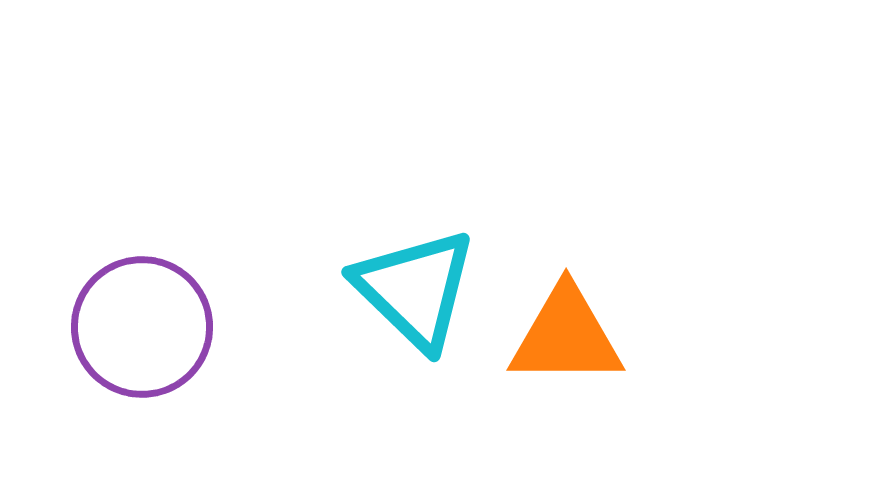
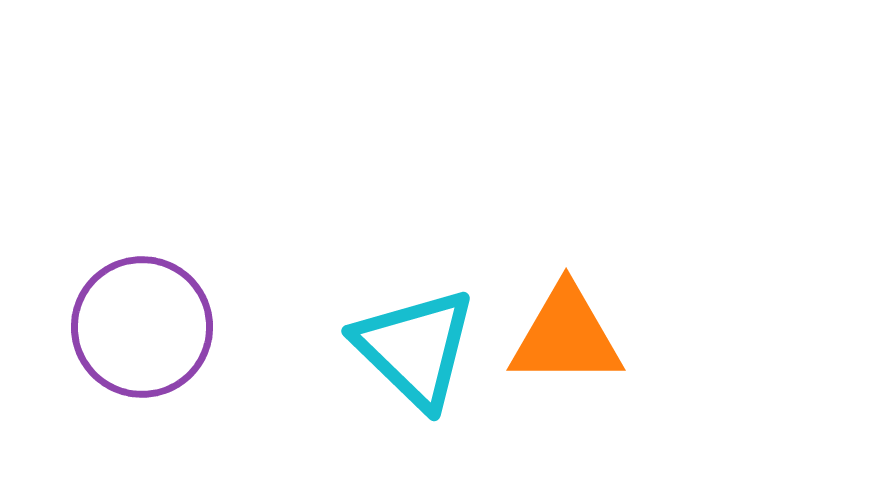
cyan triangle: moved 59 px down
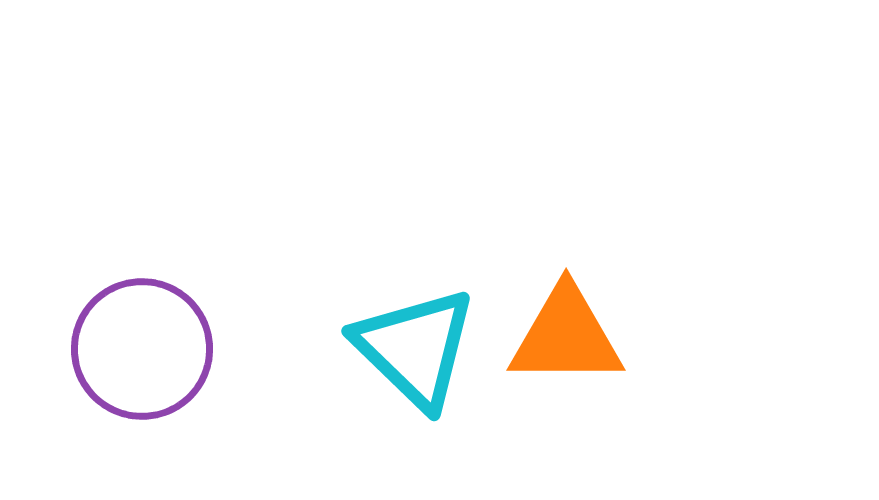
purple circle: moved 22 px down
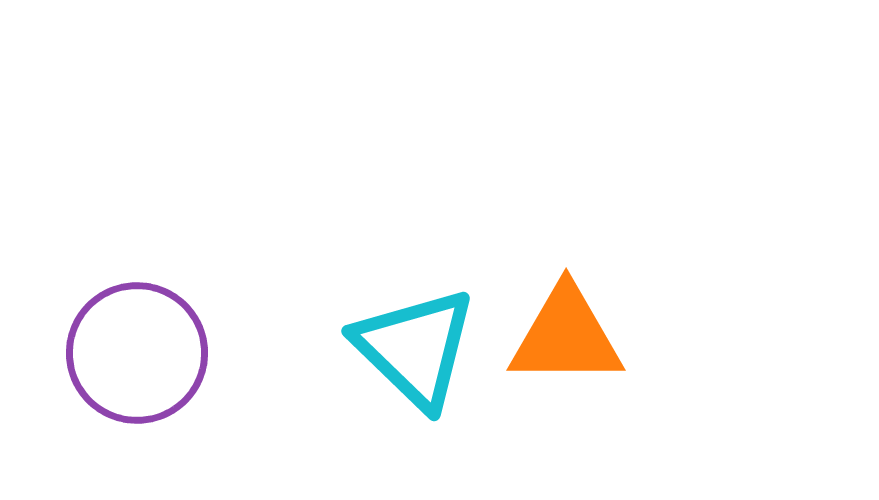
purple circle: moved 5 px left, 4 px down
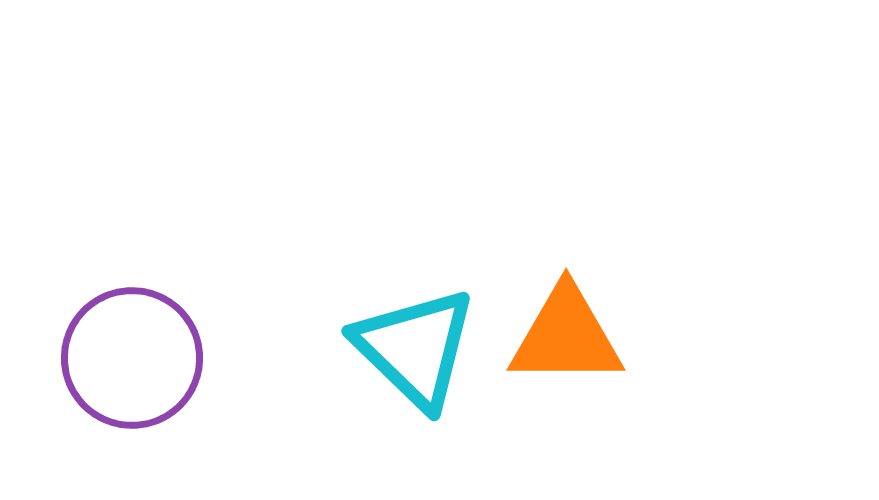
purple circle: moved 5 px left, 5 px down
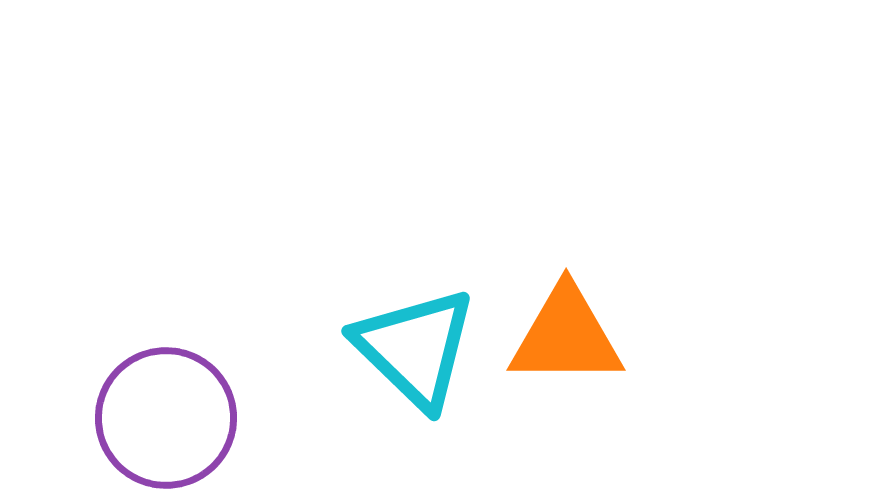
purple circle: moved 34 px right, 60 px down
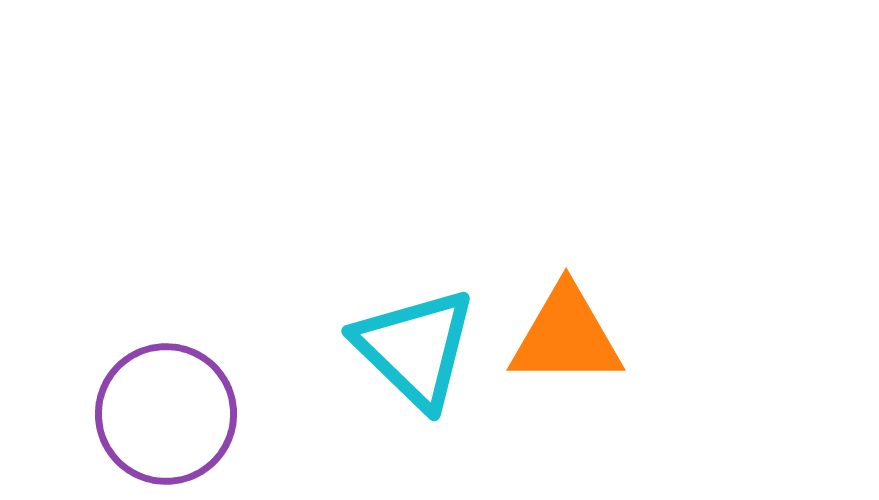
purple circle: moved 4 px up
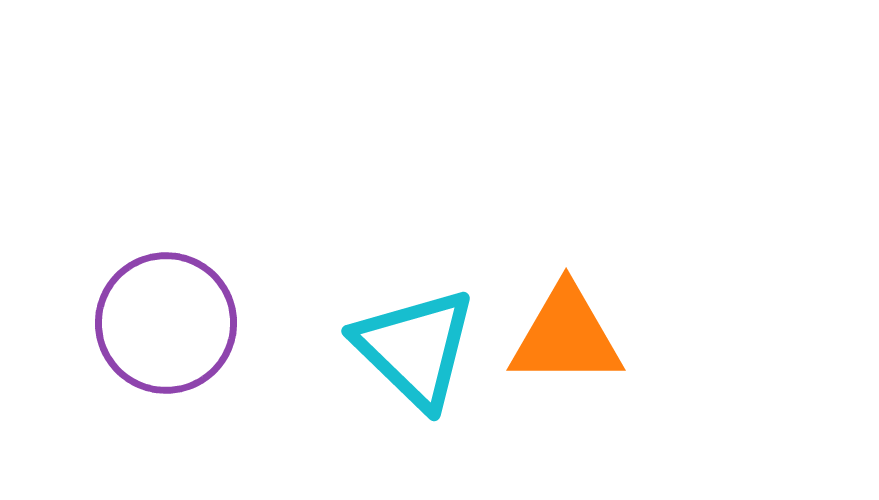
purple circle: moved 91 px up
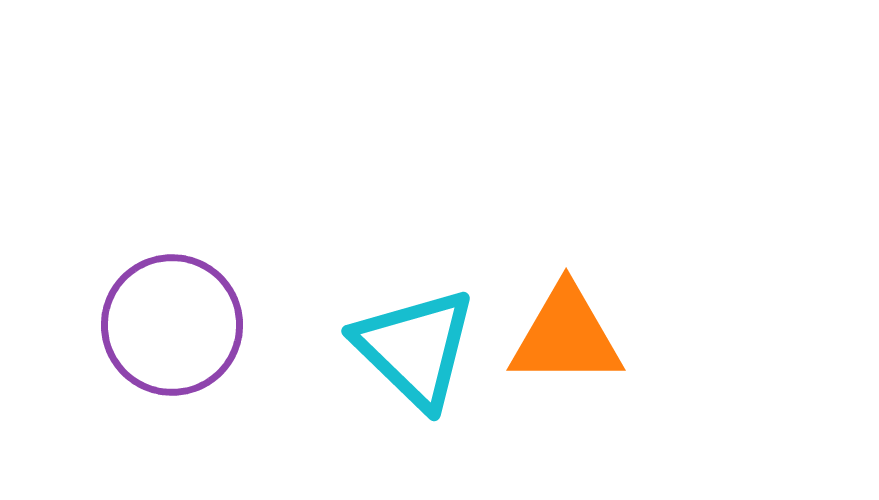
purple circle: moved 6 px right, 2 px down
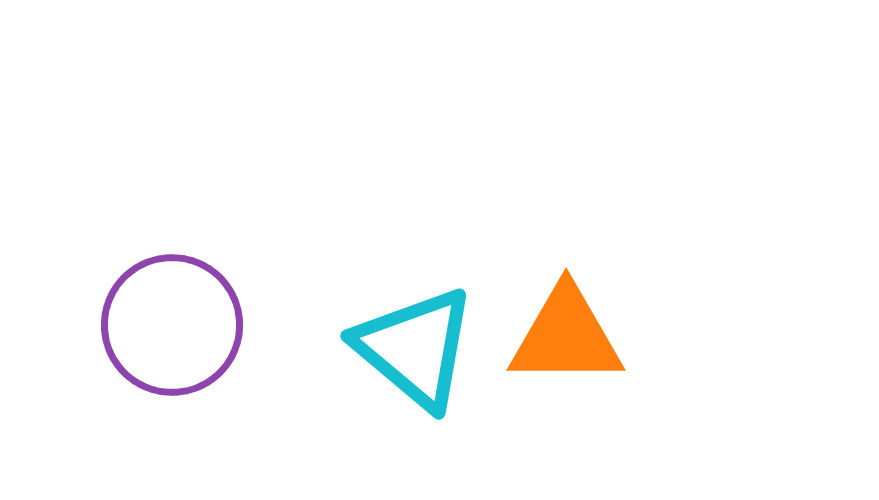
cyan triangle: rotated 4 degrees counterclockwise
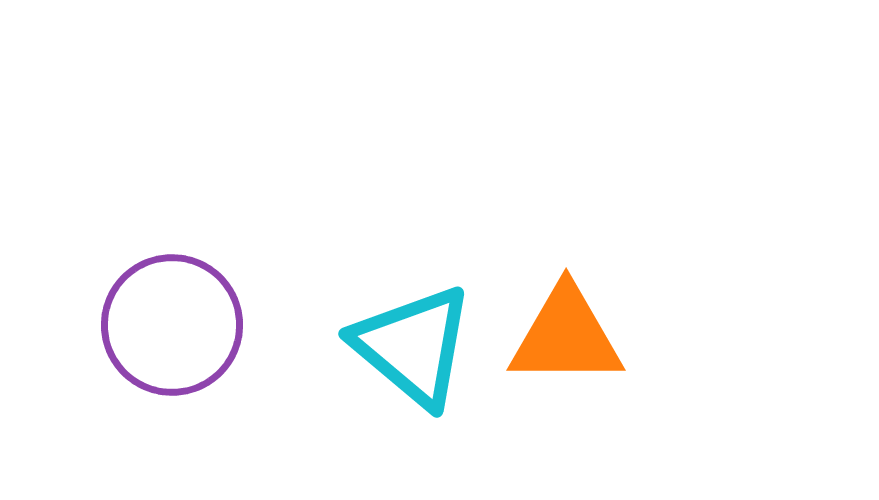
cyan triangle: moved 2 px left, 2 px up
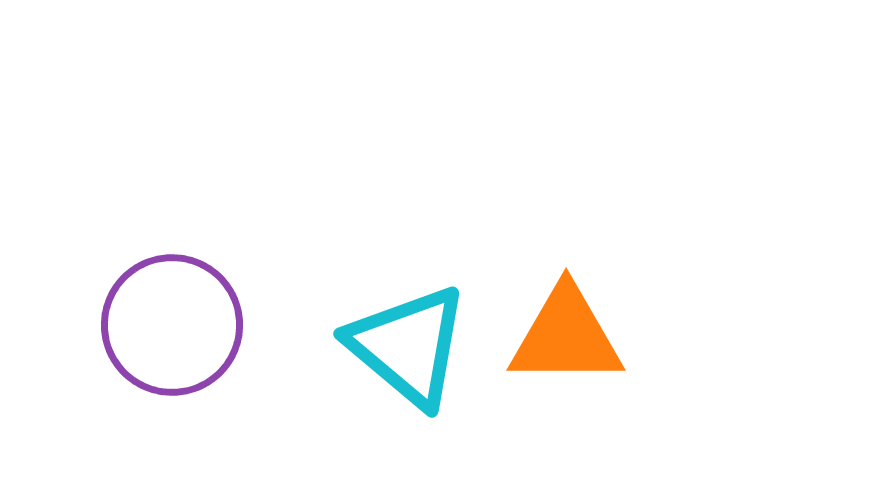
cyan triangle: moved 5 px left
